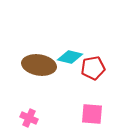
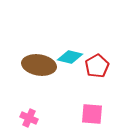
red pentagon: moved 4 px right, 2 px up; rotated 20 degrees counterclockwise
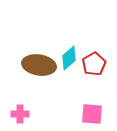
cyan diamond: moved 1 px left, 1 px down; rotated 55 degrees counterclockwise
red pentagon: moved 3 px left, 2 px up
pink cross: moved 9 px left, 4 px up; rotated 24 degrees counterclockwise
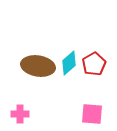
cyan diamond: moved 5 px down
brown ellipse: moved 1 px left, 1 px down
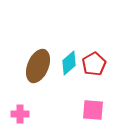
brown ellipse: rotated 76 degrees counterclockwise
pink square: moved 1 px right, 4 px up
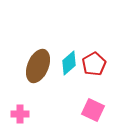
pink square: rotated 20 degrees clockwise
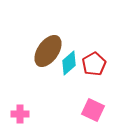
brown ellipse: moved 10 px right, 15 px up; rotated 12 degrees clockwise
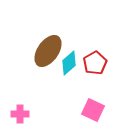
red pentagon: moved 1 px right, 1 px up
